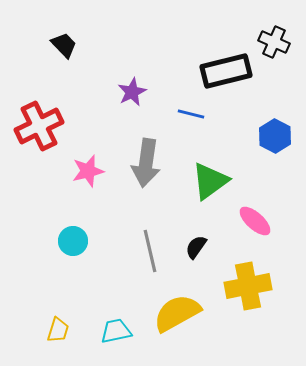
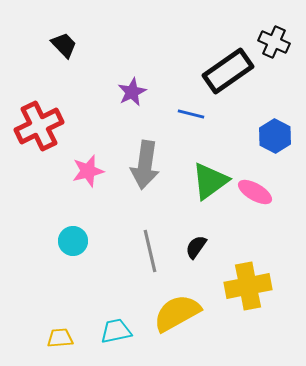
black rectangle: moved 2 px right; rotated 21 degrees counterclockwise
gray arrow: moved 1 px left, 2 px down
pink ellipse: moved 29 px up; rotated 12 degrees counterclockwise
yellow trapezoid: moved 2 px right, 8 px down; rotated 112 degrees counterclockwise
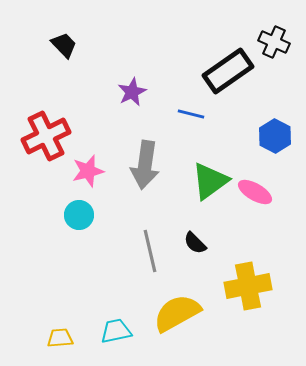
red cross: moved 7 px right, 10 px down
cyan circle: moved 6 px right, 26 px up
black semicircle: moved 1 px left, 4 px up; rotated 80 degrees counterclockwise
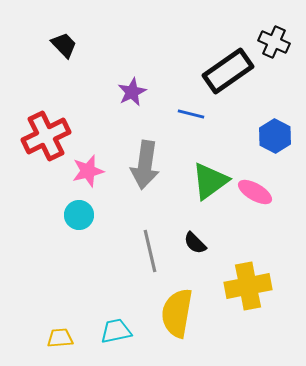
yellow semicircle: rotated 51 degrees counterclockwise
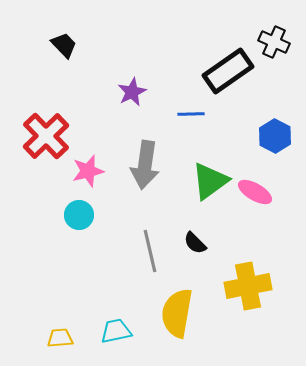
blue line: rotated 16 degrees counterclockwise
red cross: rotated 18 degrees counterclockwise
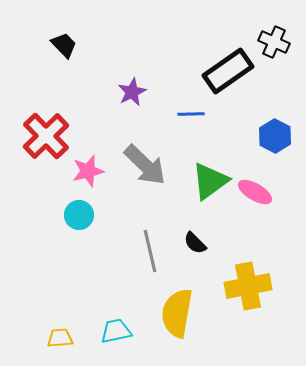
gray arrow: rotated 54 degrees counterclockwise
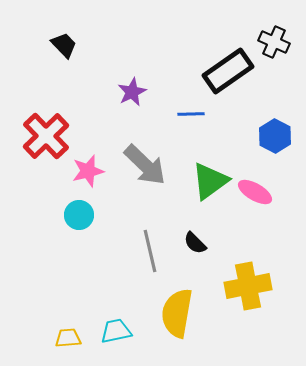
yellow trapezoid: moved 8 px right
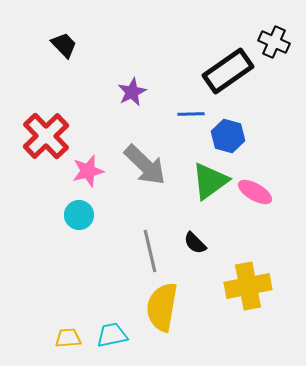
blue hexagon: moved 47 px left; rotated 12 degrees counterclockwise
yellow semicircle: moved 15 px left, 6 px up
cyan trapezoid: moved 4 px left, 4 px down
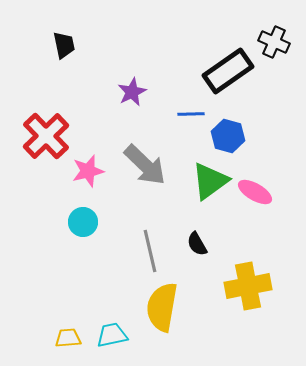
black trapezoid: rotated 32 degrees clockwise
cyan circle: moved 4 px right, 7 px down
black semicircle: moved 2 px right, 1 px down; rotated 15 degrees clockwise
